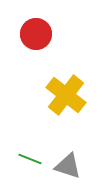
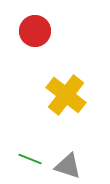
red circle: moved 1 px left, 3 px up
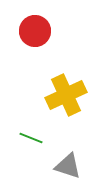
yellow cross: rotated 27 degrees clockwise
green line: moved 1 px right, 21 px up
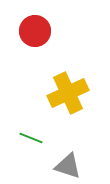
yellow cross: moved 2 px right, 2 px up
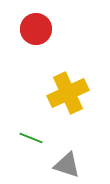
red circle: moved 1 px right, 2 px up
gray triangle: moved 1 px left, 1 px up
